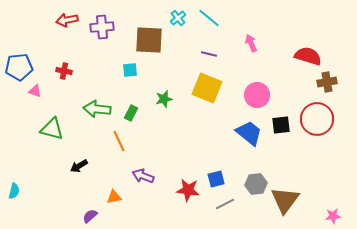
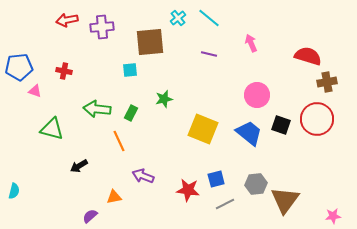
brown square: moved 1 px right, 2 px down; rotated 8 degrees counterclockwise
yellow square: moved 4 px left, 41 px down
black square: rotated 24 degrees clockwise
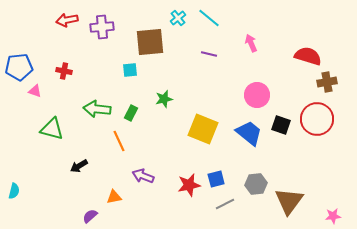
red star: moved 1 px right, 5 px up; rotated 20 degrees counterclockwise
brown triangle: moved 4 px right, 1 px down
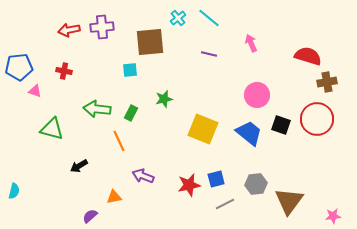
red arrow: moved 2 px right, 10 px down
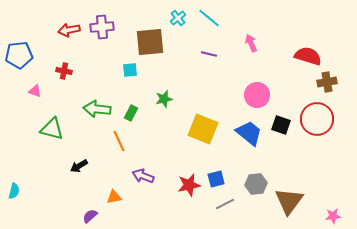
blue pentagon: moved 12 px up
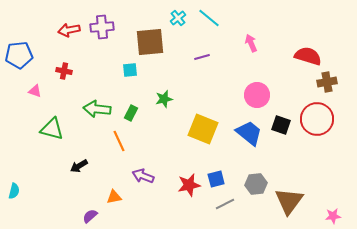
purple line: moved 7 px left, 3 px down; rotated 28 degrees counterclockwise
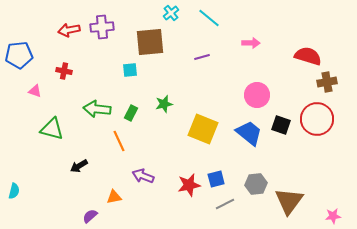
cyan cross: moved 7 px left, 5 px up
pink arrow: rotated 114 degrees clockwise
green star: moved 5 px down
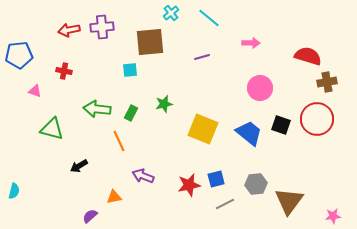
pink circle: moved 3 px right, 7 px up
